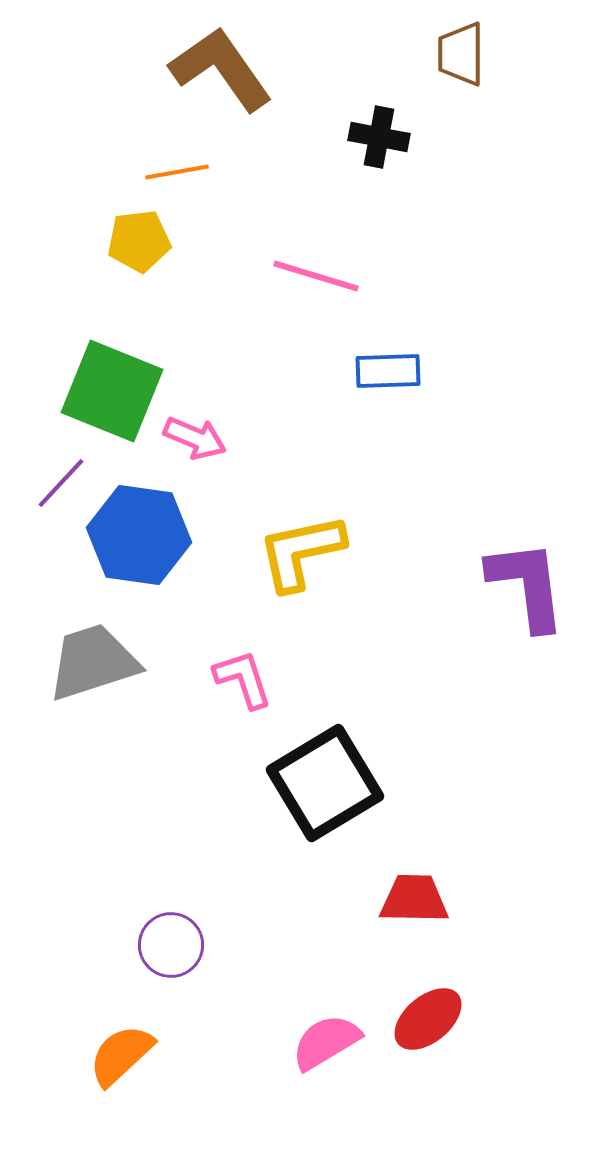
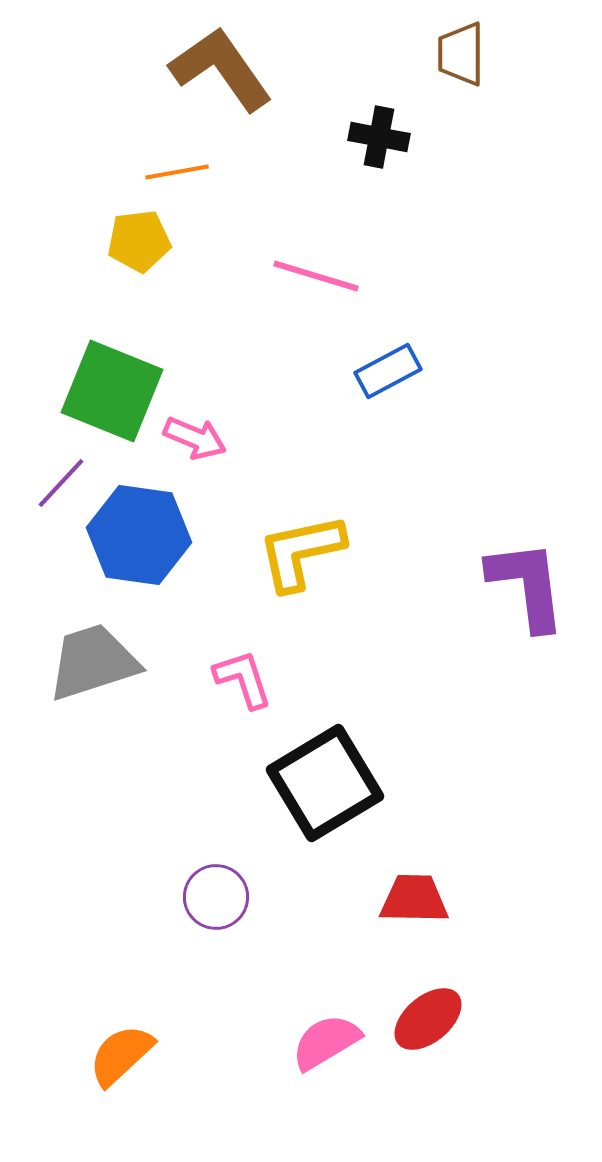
blue rectangle: rotated 26 degrees counterclockwise
purple circle: moved 45 px right, 48 px up
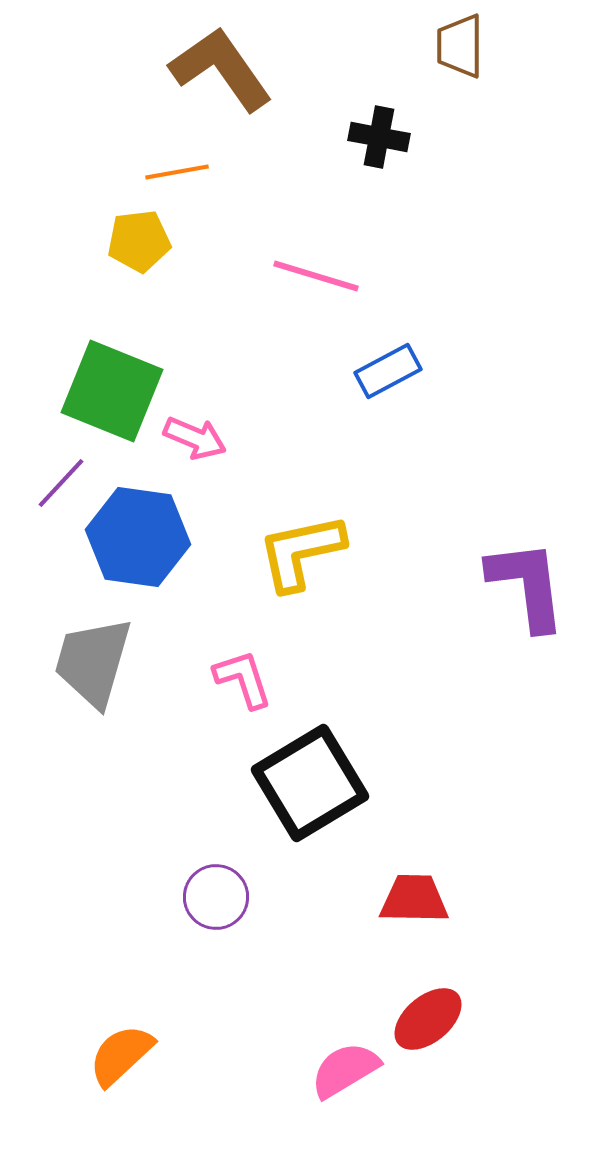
brown trapezoid: moved 1 px left, 8 px up
blue hexagon: moved 1 px left, 2 px down
gray trapezoid: rotated 56 degrees counterclockwise
black square: moved 15 px left
pink semicircle: moved 19 px right, 28 px down
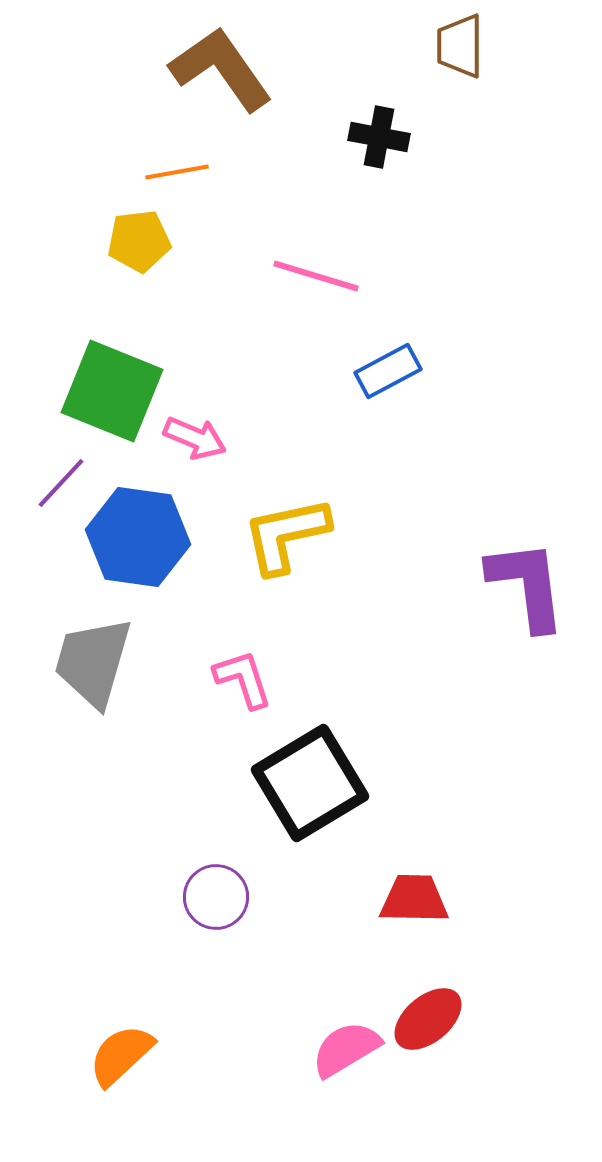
yellow L-shape: moved 15 px left, 17 px up
pink semicircle: moved 1 px right, 21 px up
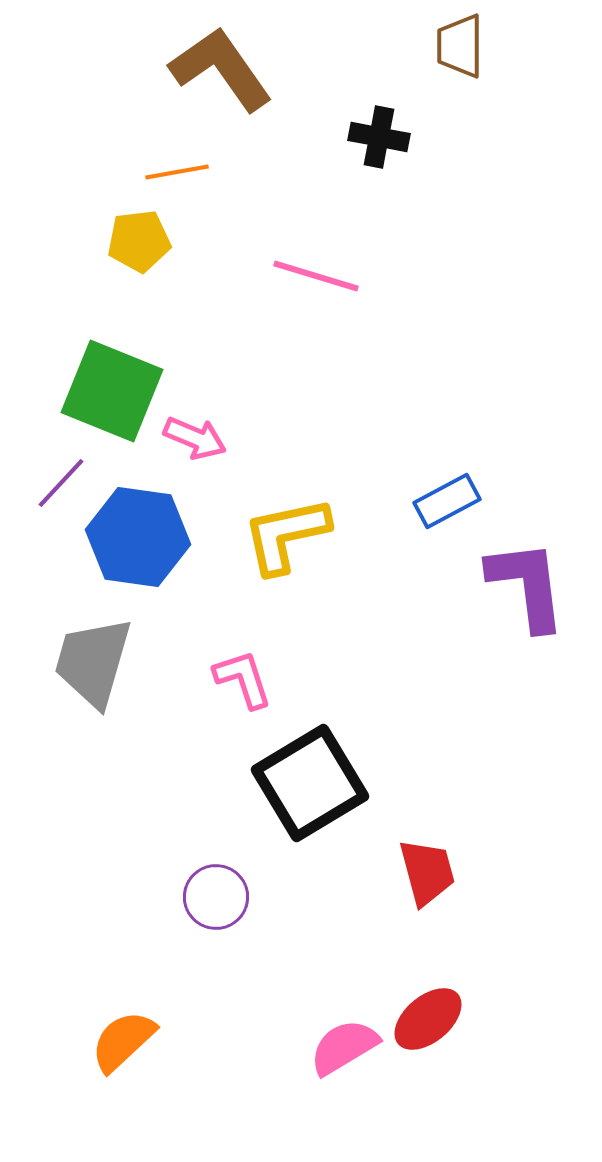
blue rectangle: moved 59 px right, 130 px down
red trapezoid: moved 13 px right, 27 px up; rotated 74 degrees clockwise
pink semicircle: moved 2 px left, 2 px up
orange semicircle: moved 2 px right, 14 px up
